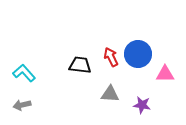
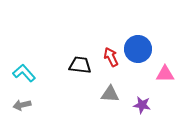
blue circle: moved 5 px up
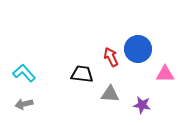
black trapezoid: moved 2 px right, 9 px down
gray arrow: moved 2 px right, 1 px up
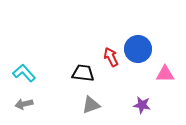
black trapezoid: moved 1 px right, 1 px up
gray triangle: moved 19 px left, 11 px down; rotated 24 degrees counterclockwise
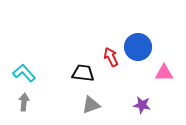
blue circle: moved 2 px up
pink triangle: moved 1 px left, 1 px up
gray arrow: moved 2 px up; rotated 108 degrees clockwise
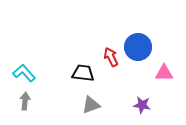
gray arrow: moved 1 px right, 1 px up
